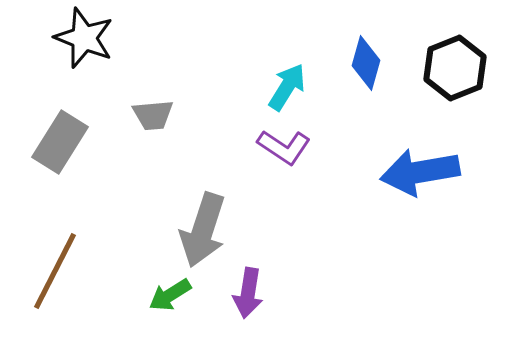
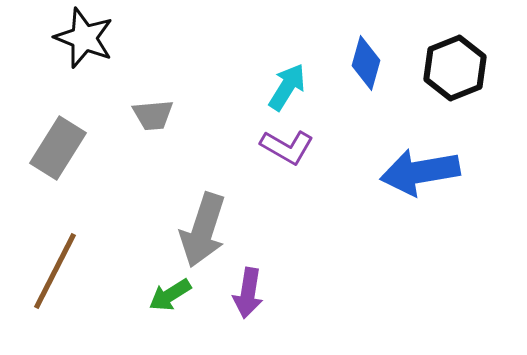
gray rectangle: moved 2 px left, 6 px down
purple L-shape: moved 3 px right; rotated 4 degrees counterclockwise
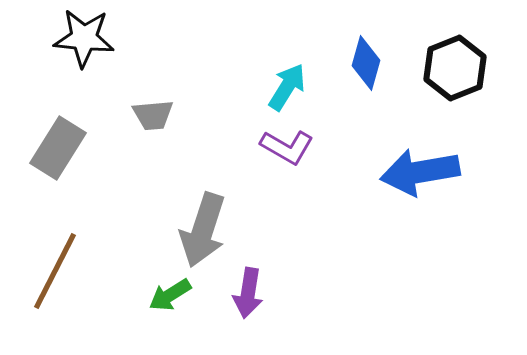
black star: rotated 16 degrees counterclockwise
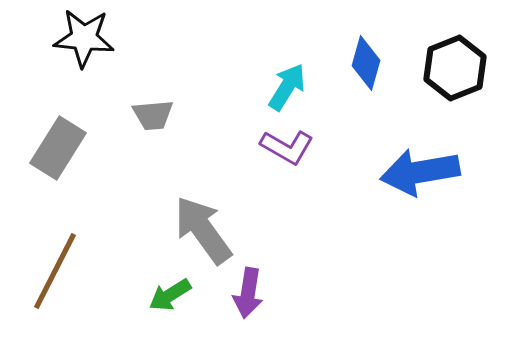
gray arrow: rotated 126 degrees clockwise
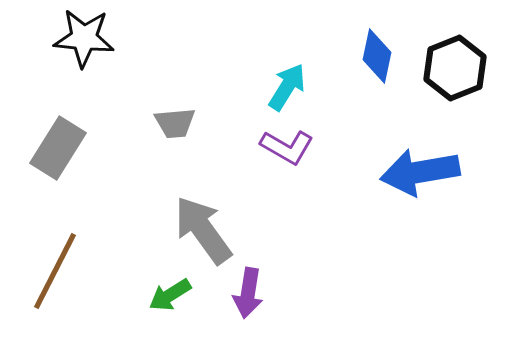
blue diamond: moved 11 px right, 7 px up; rotated 4 degrees counterclockwise
gray trapezoid: moved 22 px right, 8 px down
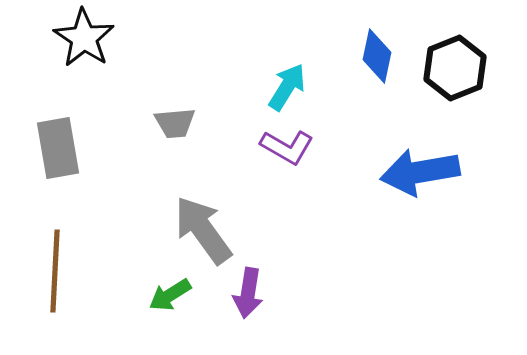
black star: rotated 28 degrees clockwise
gray rectangle: rotated 42 degrees counterclockwise
brown line: rotated 24 degrees counterclockwise
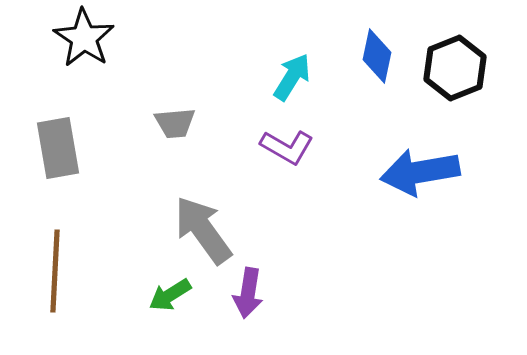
cyan arrow: moved 5 px right, 10 px up
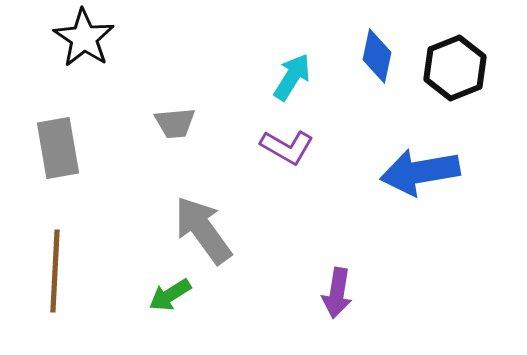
purple arrow: moved 89 px right
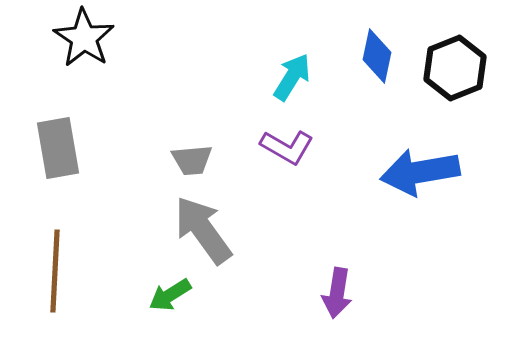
gray trapezoid: moved 17 px right, 37 px down
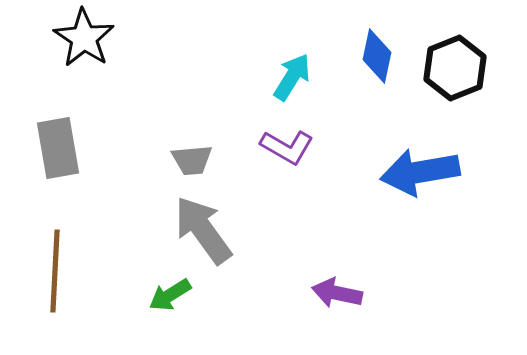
purple arrow: rotated 93 degrees clockwise
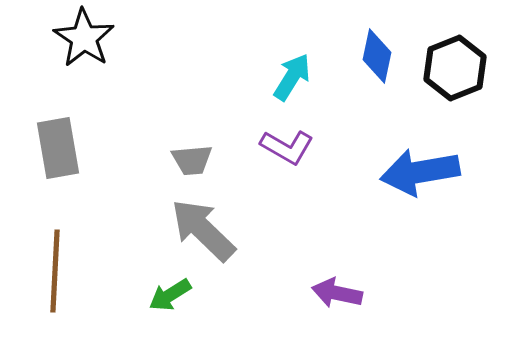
gray arrow: rotated 10 degrees counterclockwise
